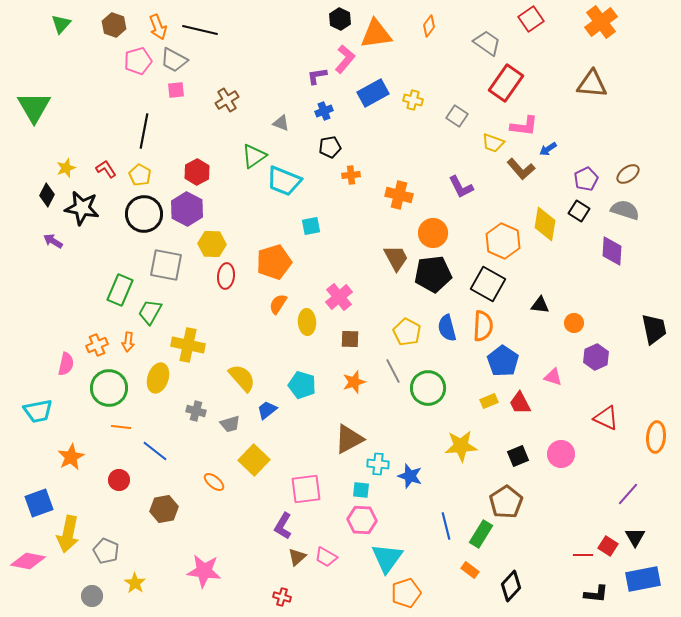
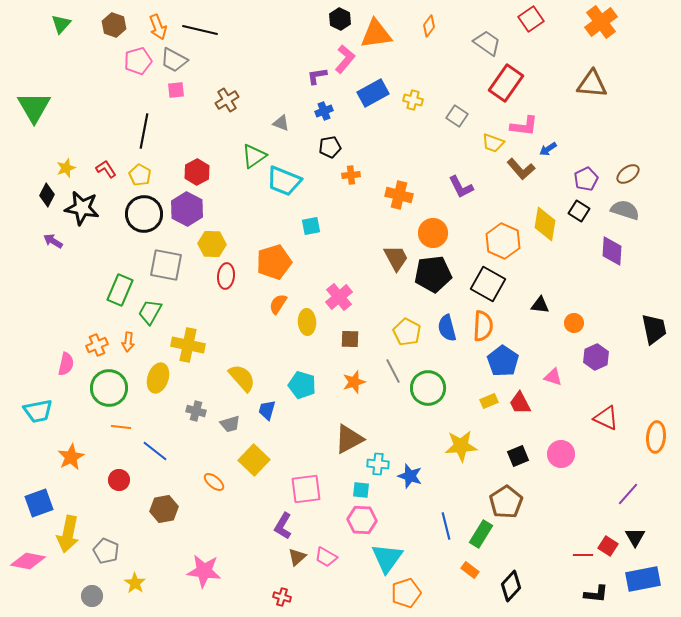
blue trapezoid at (267, 410): rotated 35 degrees counterclockwise
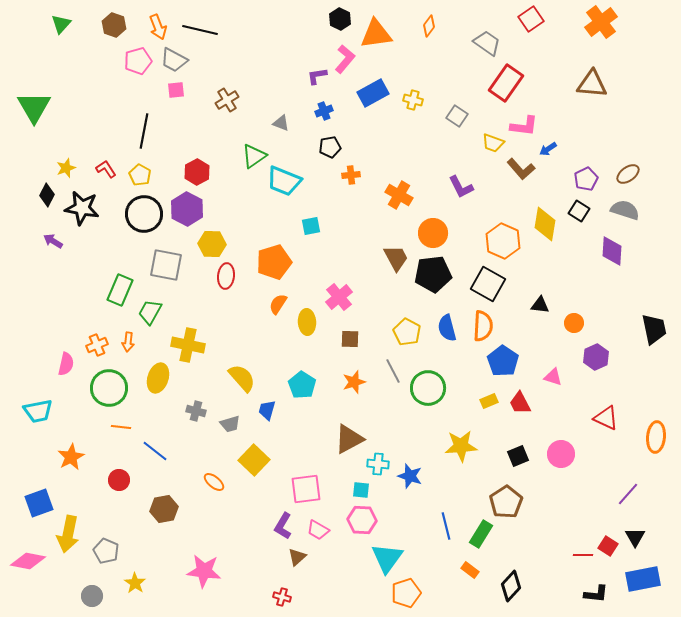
orange cross at (399, 195): rotated 16 degrees clockwise
cyan pentagon at (302, 385): rotated 16 degrees clockwise
pink trapezoid at (326, 557): moved 8 px left, 27 px up
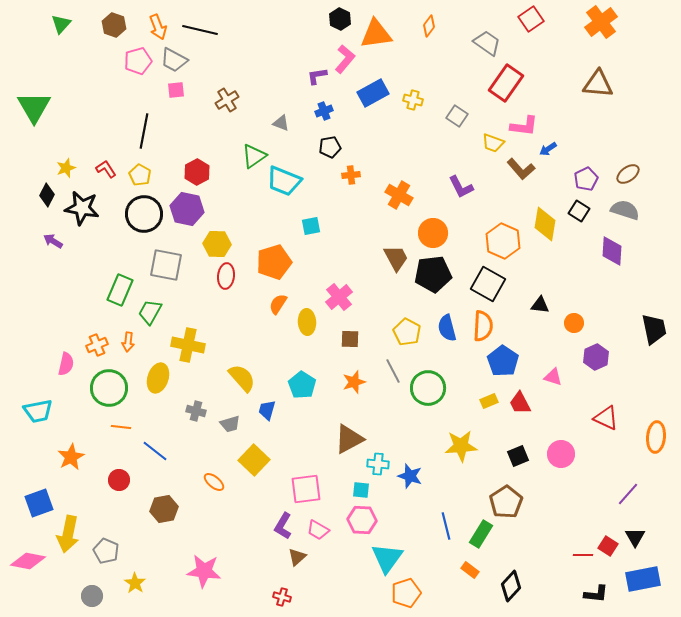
brown triangle at (592, 84): moved 6 px right
purple hexagon at (187, 209): rotated 16 degrees counterclockwise
yellow hexagon at (212, 244): moved 5 px right
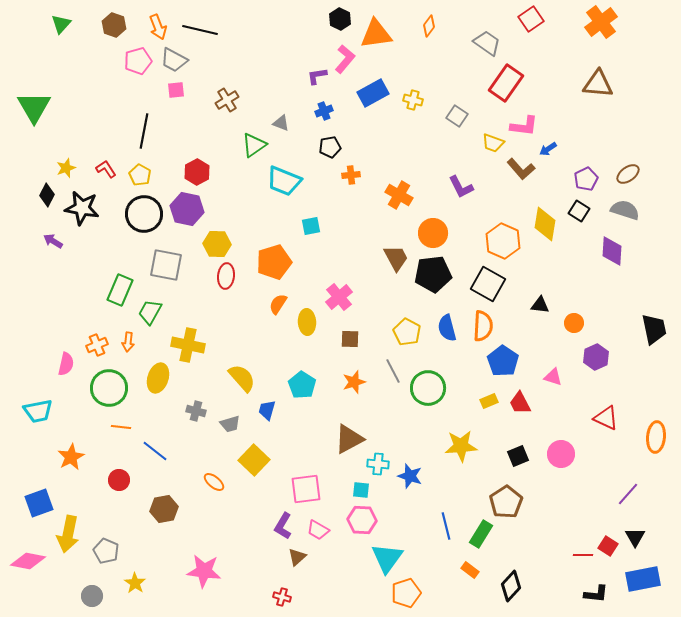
green triangle at (254, 156): moved 11 px up
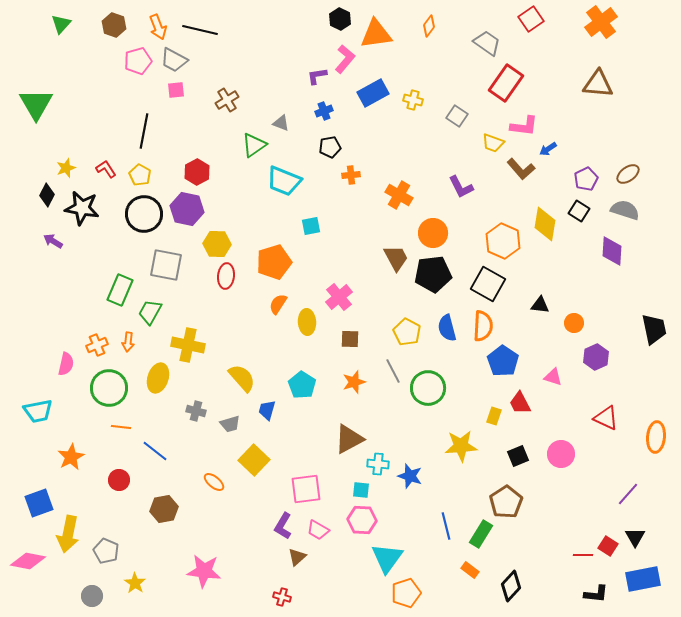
green triangle at (34, 107): moved 2 px right, 3 px up
yellow rectangle at (489, 401): moved 5 px right, 15 px down; rotated 48 degrees counterclockwise
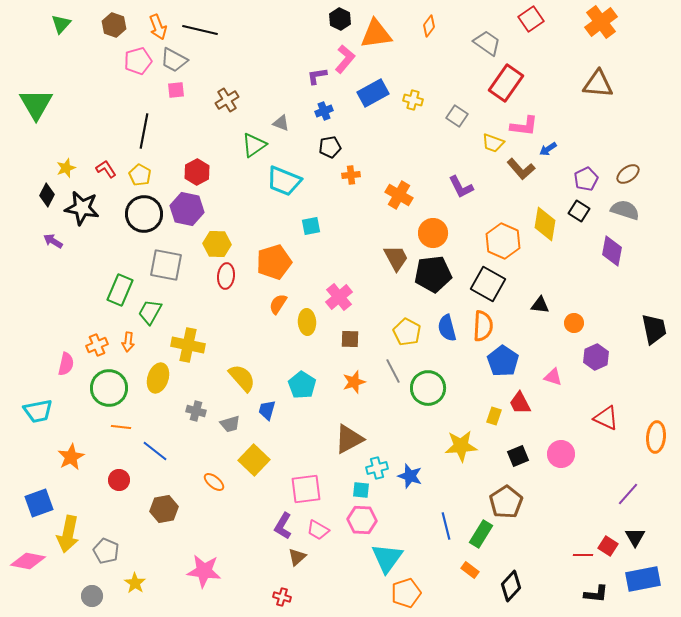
purple diamond at (612, 251): rotated 8 degrees clockwise
cyan cross at (378, 464): moved 1 px left, 4 px down; rotated 20 degrees counterclockwise
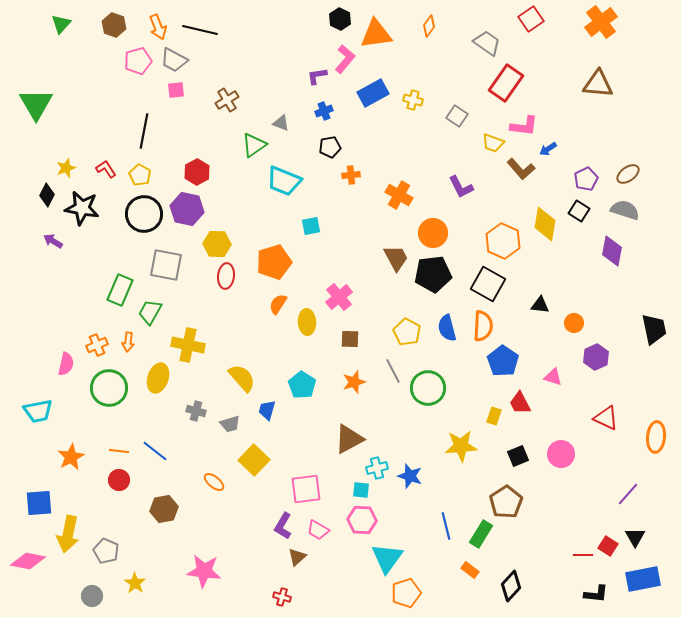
orange line at (121, 427): moved 2 px left, 24 px down
blue square at (39, 503): rotated 16 degrees clockwise
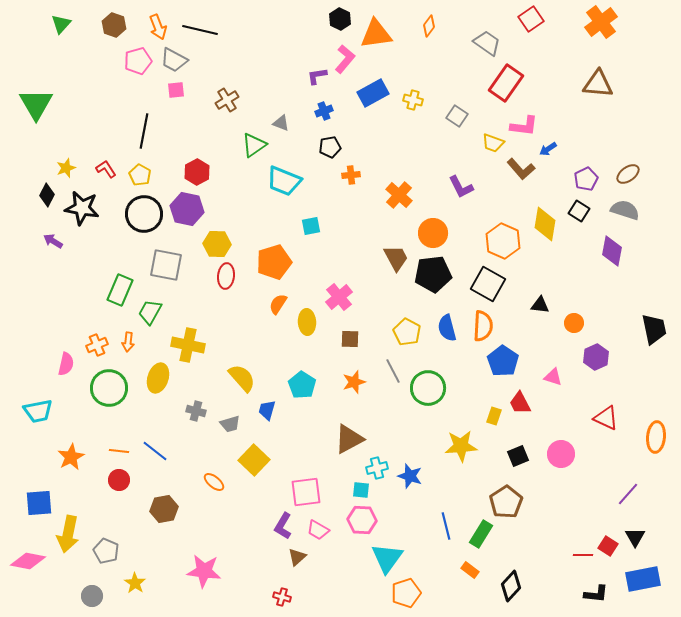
orange cross at (399, 195): rotated 12 degrees clockwise
pink square at (306, 489): moved 3 px down
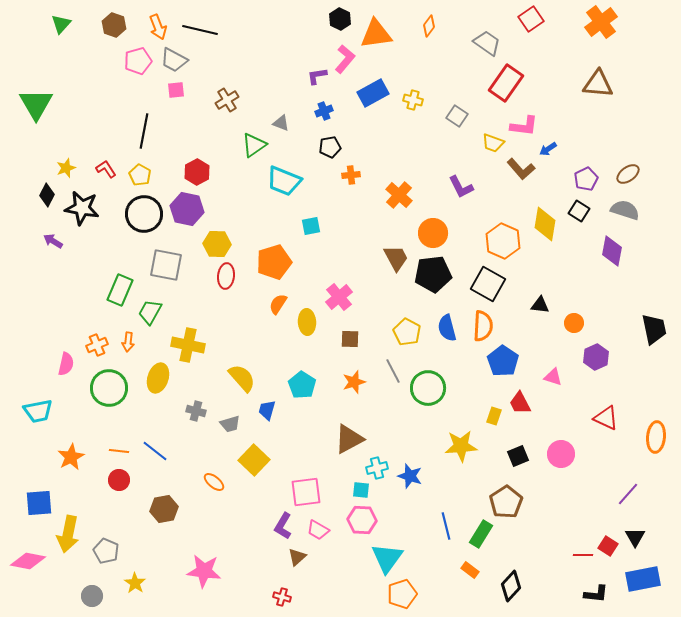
orange pentagon at (406, 593): moved 4 px left, 1 px down
